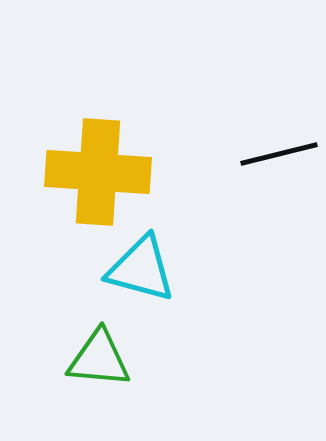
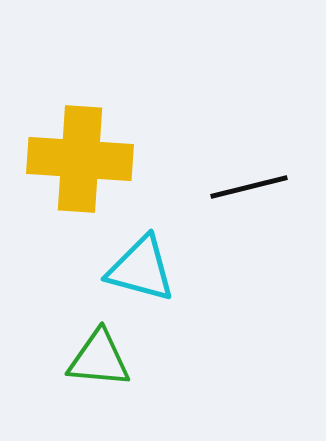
black line: moved 30 px left, 33 px down
yellow cross: moved 18 px left, 13 px up
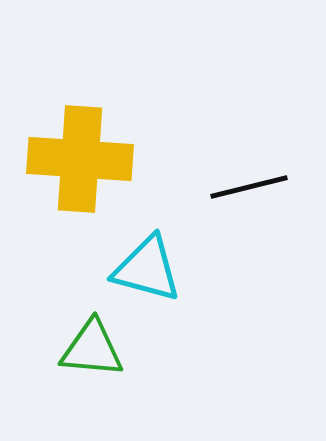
cyan triangle: moved 6 px right
green triangle: moved 7 px left, 10 px up
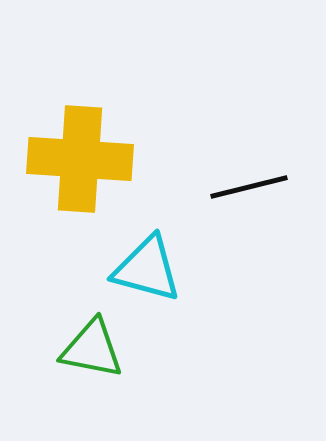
green triangle: rotated 6 degrees clockwise
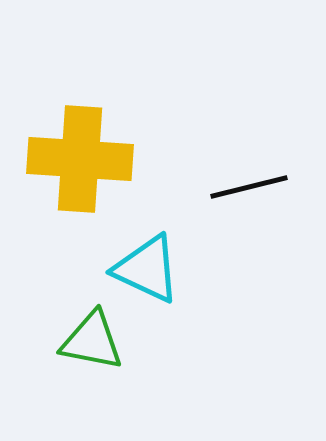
cyan triangle: rotated 10 degrees clockwise
green triangle: moved 8 px up
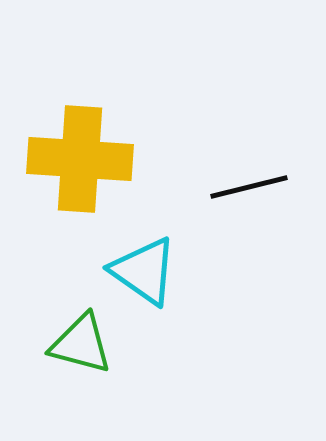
cyan triangle: moved 3 px left, 2 px down; rotated 10 degrees clockwise
green triangle: moved 11 px left, 3 px down; rotated 4 degrees clockwise
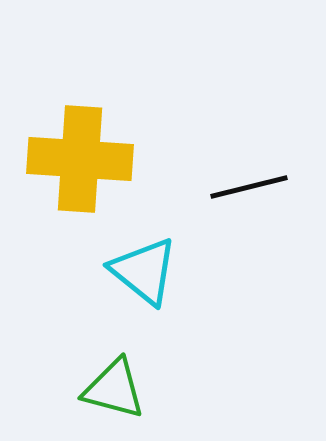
cyan triangle: rotated 4 degrees clockwise
green triangle: moved 33 px right, 45 px down
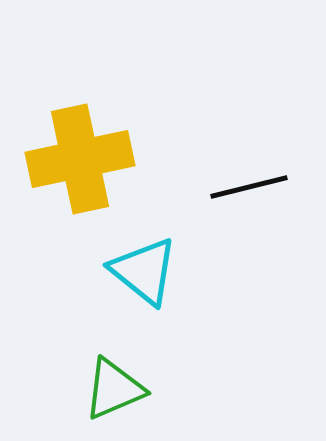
yellow cross: rotated 16 degrees counterclockwise
green triangle: rotated 38 degrees counterclockwise
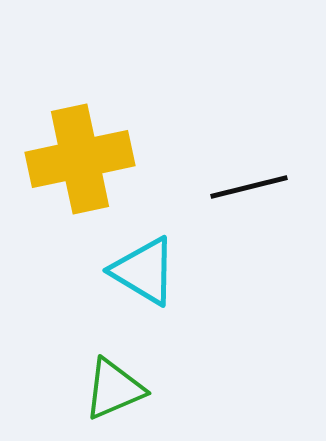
cyan triangle: rotated 8 degrees counterclockwise
